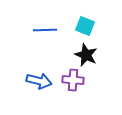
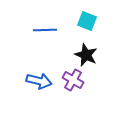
cyan square: moved 2 px right, 5 px up
purple cross: rotated 25 degrees clockwise
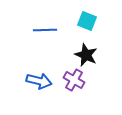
purple cross: moved 1 px right
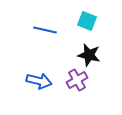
blue line: rotated 15 degrees clockwise
black star: moved 3 px right; rotated 10 degrees counterclockwise
purple cross: moved 3 px right; rotated 30 degrees clockwise
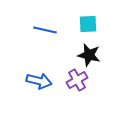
cyan square: moved 1 px right, 3 px down; rotated 24 degrees counterclockwise
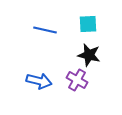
purple cross: rotated 30 degrees counterclockwise
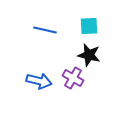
cyan square: moved 1 px right, 2 px down
purple cross: moved 4 px left, 2 px up
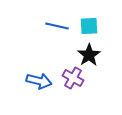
blue line: moved 12 px right, 4 px up
black star: rotated 25 degrees clockwise
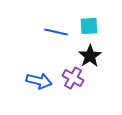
blue line: moved 1 px left, 6 px down
black star: moved 1 px right, 1 px down
